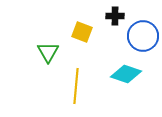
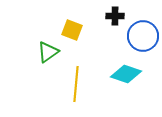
yellow square: moved 10 px left, 2 px up
green triangle: rotated 25 degrees clockwise
yellow line: moved 2 px up
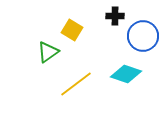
yellow square: rotated 10 degrees clockwise
yellow line: rotated 48 degrees clockwise
